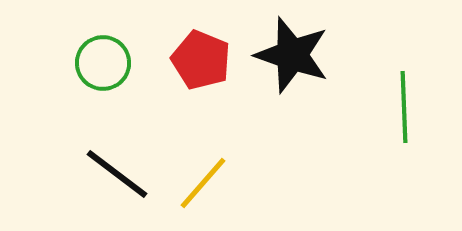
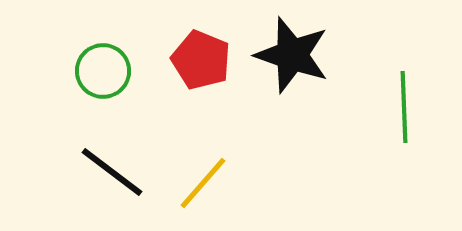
green circle: moved 8 px down
black line: moved 5 px left, 2 px up
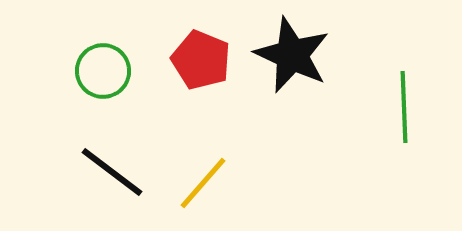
black star: rotated 6 degrees clockwise
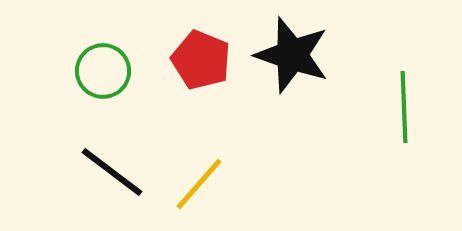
black star: rotated 6 degrees counterclockwise
yellow line: moved 4 px left, 1 px down
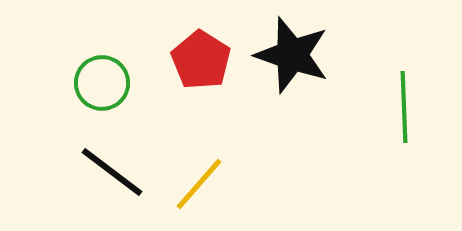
red pentagon: rotated 10 degrees clockwise
green circle: moved 1 px left, 12 px down
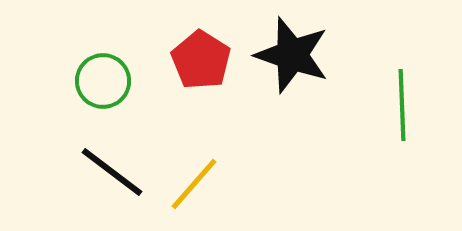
green circle: moved 1 px right, 2 px up
green line: moved 2 px left, 2 px up
yellow line: moved 5 px left
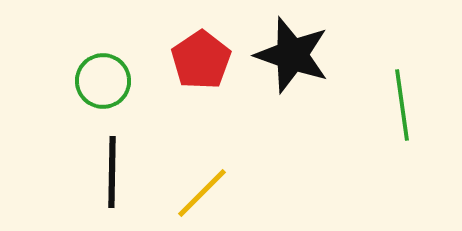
red pentagon: rotated 6 degrees clockwise
green line: rotated 6 degrees counterclockwise
black line: rotated 54 degrees clockwise
yellow line: moved 8 px right, 9 px down; rotated 4 degrees clockwise
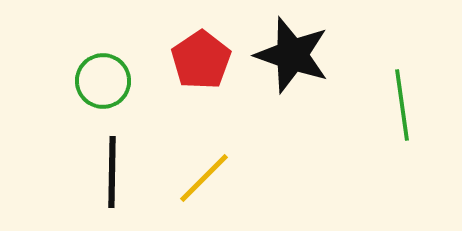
yellow line: moved 2 px right, 15 px up
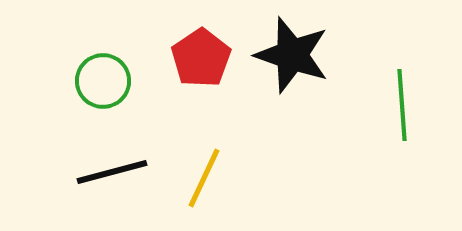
red pentagon: moved 2 px up
green line: rotated 4 degrees clockwise
black line: rotated 74 degrees clockwise
yellow line: rotated 20 degrees counterclockwise
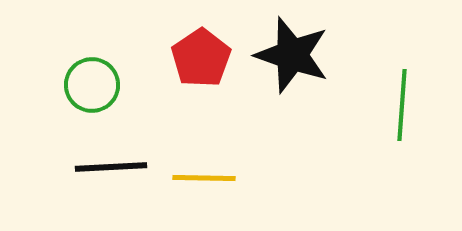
green circle: moved 11 px left, 4 px down
green line: rotated 8 degrees clockwise
black line: moved 1 px left, 5 px up; rotated 12 degrees clockwise
yellow line: rotated 66 degrees clockwise
